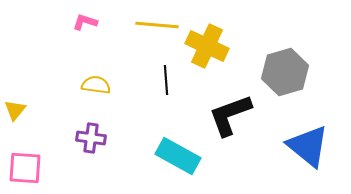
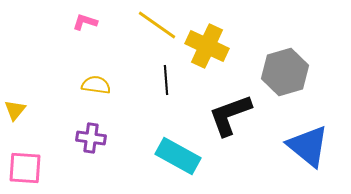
yellow line: rotated 30 degrees clockwise
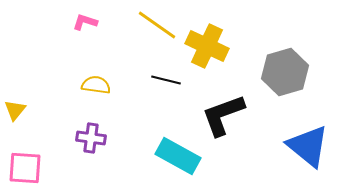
black line: rotated 72 degrees counterclockwise
black L-shape: moved 7 px left
